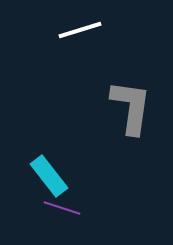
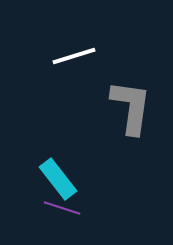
white line: moved 6 px left, 26 px down
cyan rectangle: moved 9 px right, 3 px down
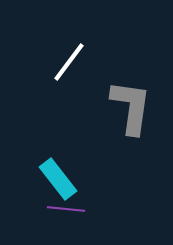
white line: moved 5 px left, 6 px down; rotated 36 degrees counterclockwise
purple line: moved 4 px right, 1 px down; rotated 12 degrees counterclockwise
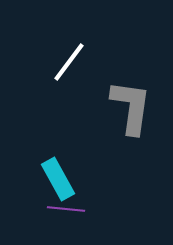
cyan rectangle: rotated 9 degrees clockwise
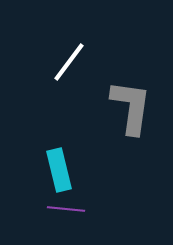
cyan rectangle: moved 1 px right, 9 px up; rotated 15 degrees clockwise
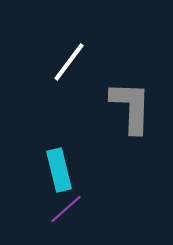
gray L-shape: rotated 6 degrees counterclockwise
purple line: rotated 48 degrees counterclockwise
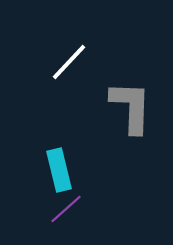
white line: rotated 6 degrees clockwise
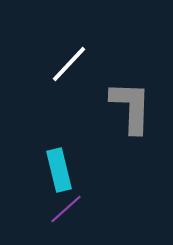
white line: moved 2 px down
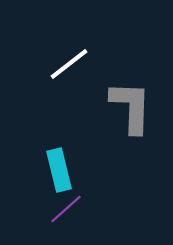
white line: rotated 9 degrees clockwise
